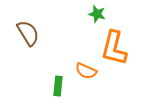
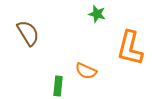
orange L-shape: moved 16 px right
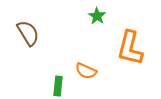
green star: moved 2 px down; rotated 18 degrees clockwise
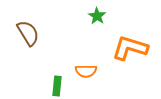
orange L-shape: rotated 93 degrees clockwise
orange semicircle: rotated 25 degrees counterclockwise
green rectangle: moved 1 px left
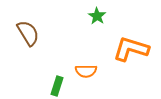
orange L-shape: moved 1 px right, 1 px down
green rectangle: rotated 12 degrees clockwise
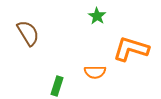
orange semicircle: moved 9 px right, 1 px down
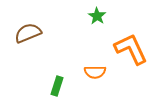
brown semicircle: rotated 80 degrees counterclockwise
orange L-shape: rotated 48 degrees clockwise
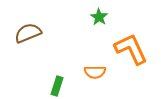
green star: moved 2 px right, 1 px down
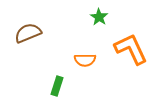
orange semicircle: moved 10 px left, 12 px up
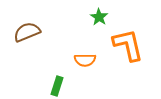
brown semicircle: moved 1 px left, 1 px up
orange L-shape: moved 3 px left, 4 px up; rotated 12 degrees clockwise
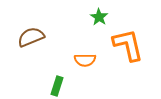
brown semicircle: moved 4 px right, 5 px down
